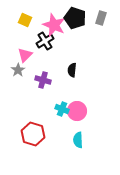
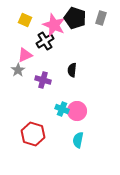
pink triangle: rotated 21 degrees clockwise
cyan semicircle: rotated 14 degrees clockwise
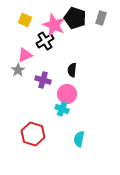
pink circle: moved 10 px left, 17 px up
cyan semicircle: moved 1 px right, 1 px up
